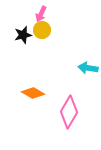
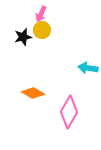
black star: moved 2 px down
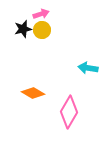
pink arrow: rotated 133 degrees counterclockwise
black star: moved 8 px up
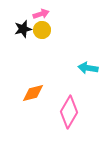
orange diamond: rotated 45 degrees counterclockwise
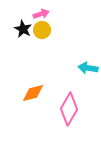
black star: rotated 30 degrees counterclockwise
pink diamond: moved 3 px up
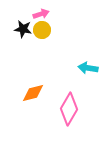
black star: rotated 18 degrees counterclockwise
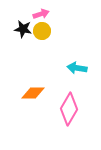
yellow circle: moved 1 px down
cyan arrow: moved 11 px left
orange diamond: rotated 15 degrees clockwise
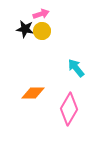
black star: moved 2 px right
cyan arrow: moved 1 px left; rotated 42 degrees clockwise
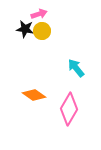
pink arrow: moved 2 px left
orange diamond: moved 1 px right, 2 px down; rotated 35 degrees clockwise
